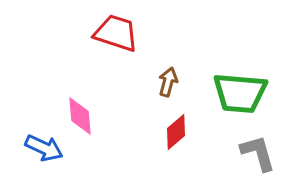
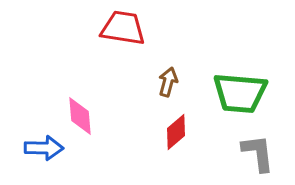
red trapezoid: moved 7 px right, 5 px up; rotated 9 degrees counterclockwise
blue arrow: rotated 24 degrees counterclockwise
gray L-shape: rotated 9 degrees clockwise
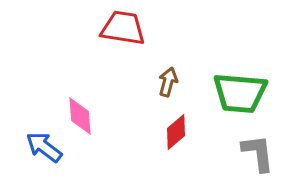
blue arrow: moved 1 px up; rotated 144 degrees counterclockwise
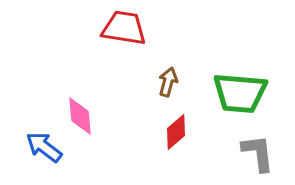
red trapezoid: moved 1 px right
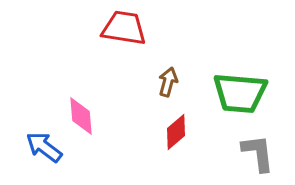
pink diamond: moved 1 px right
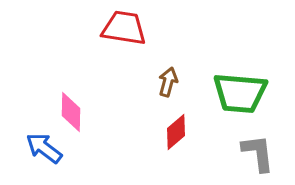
pink diamond: moved 10 px left, 4 px up; rotated 6 degrees clockwise
blue arrow: moved 1 px down
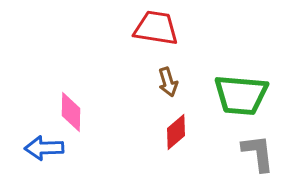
red trapezoid: moved 32 px right
brown arrow: rotated 148 degrees clockwise
green trapezoid: moved 1 px right, 2 px down
blue arrow: rotated 39 degrees counterclockwise
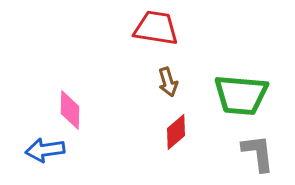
pink diamond: moved 1 px left, 2 px up
blue arrow: moved 1 px right, 2 px down; rotated 6 degrees counterclockwise
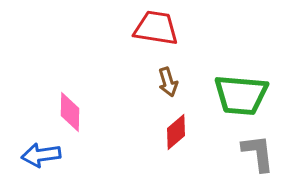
pink diamond: moved 2 px down
blue arrow: moved 4 px left, 5 px down
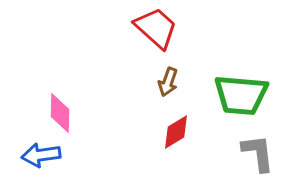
red trapezoid: rotated 33 degrees clockwise
brown arrow: rotated 36 degrees clockwise
pink diamond: moved 10 px left, 1 px down
red diamond: rotated 9 degrees clockwise
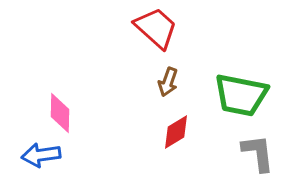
green trapezoid: rotated 6 degrees clockwise
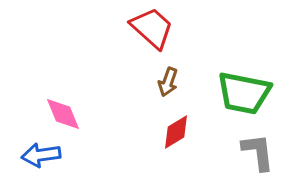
red trapezoid: moved 4 px left
green trapezoid: moved 3 px right, 2 px up
pink diamond: moved 3 px right, 1 px down; rotated 24 degrees counterclockwise
gray L-shape: moved 1 px up
